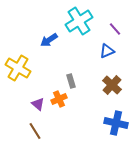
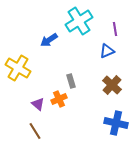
purple line: rotated 32 degrees clockwise
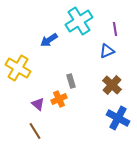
blue cross: moved 2 px right, 5 px up; rotated 15 degrees clockwise
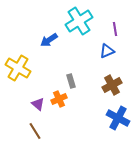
brown cross: rotated 18 degrees clockwise
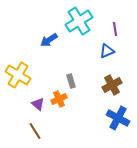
yellow cross: moved 7 px down
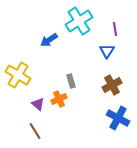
blue triangle: rotated 35 degrees counterclockwise
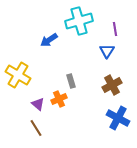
cyan cross: rotated 16 degrees clockwise
brown line: moved 1 px right, 3 px up
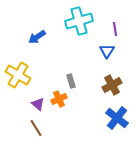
blue arrow: moved 12 px left, 3 px up
blue cross: moved 1 px left; rotated 10 degrees clockwise
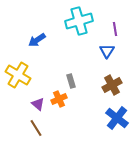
blue arrow: moved 3 px down
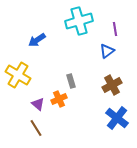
blue triangle: rotated 21 degrees clockwise
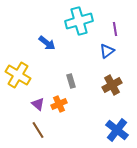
blue arrow: moved 10 px right, 3 px down; rotated 108 degrees counterclockwise
orange cross: moved 5 px down
blue cross: moved 12 px down
brown line: moved 2 px right, 2 px down
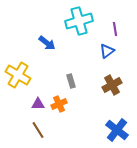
purple triangle: rotated 40 degrees counterclockwise
